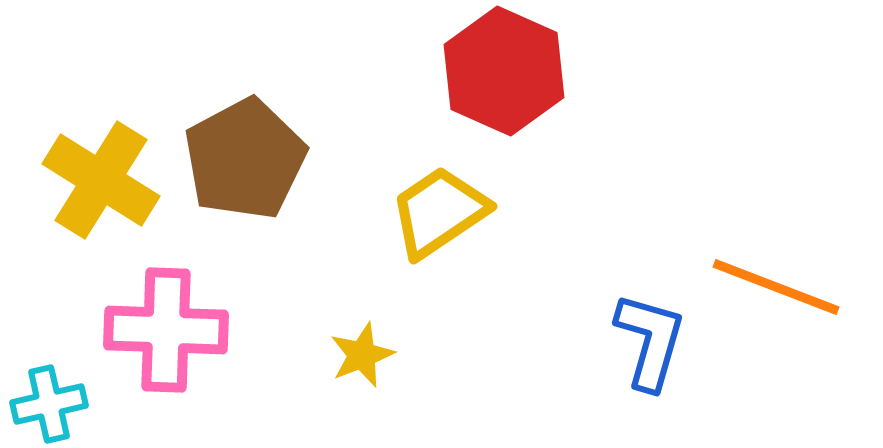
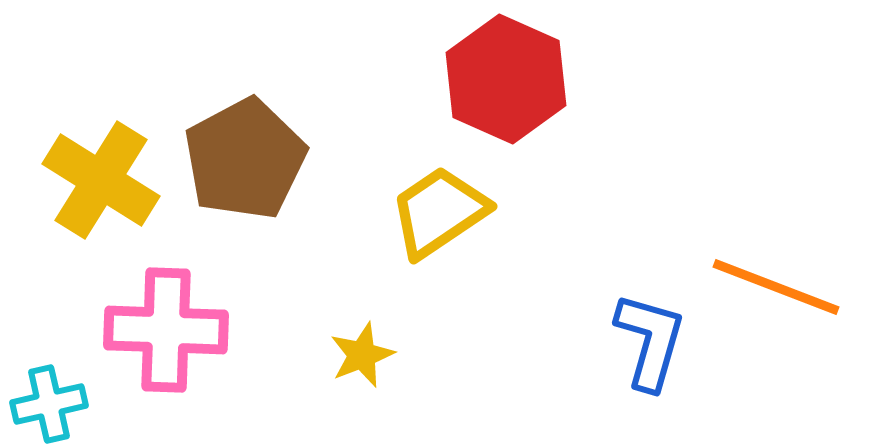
red hexagon: moved 2 px right, 8 px down
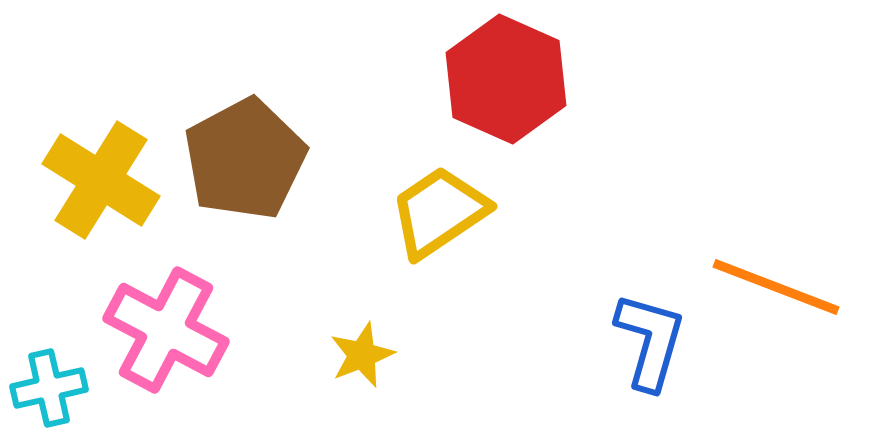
pink cross: rotated 26 degrees clockwise
cyan cross: moved 16 px up
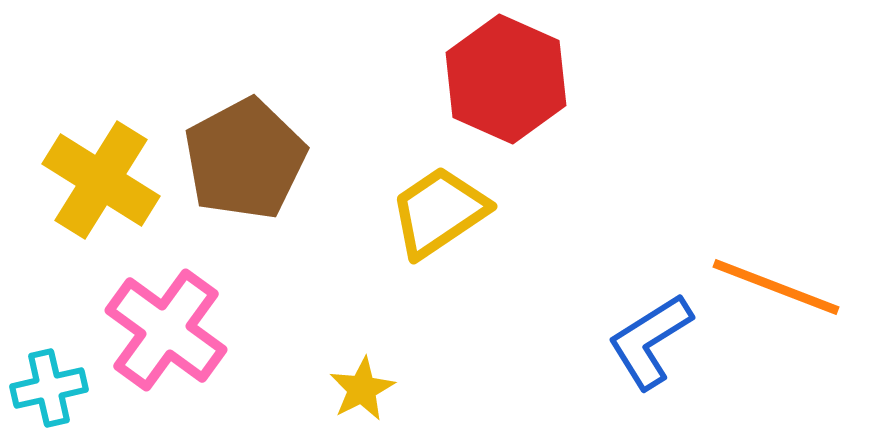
pink cross: rotated 8 degrees clockwise
blue L-shape: rotated 138 degrees counterclockwise
yellow star: moved 34 px down; rotated 6 degrees counterclockwise
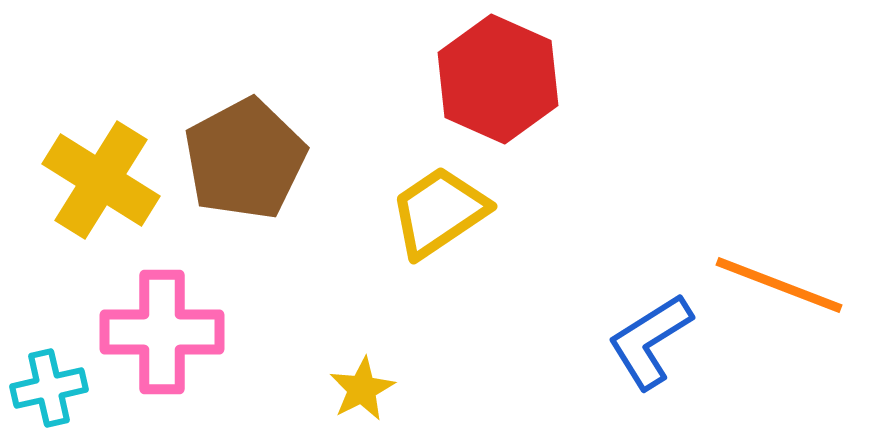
red hexagon: moved 8 px left
orange line: moved 3 px right, 2 px up
pink cross: moved 4 px left, 2 px down; rotated 36 degrees counterclockwise
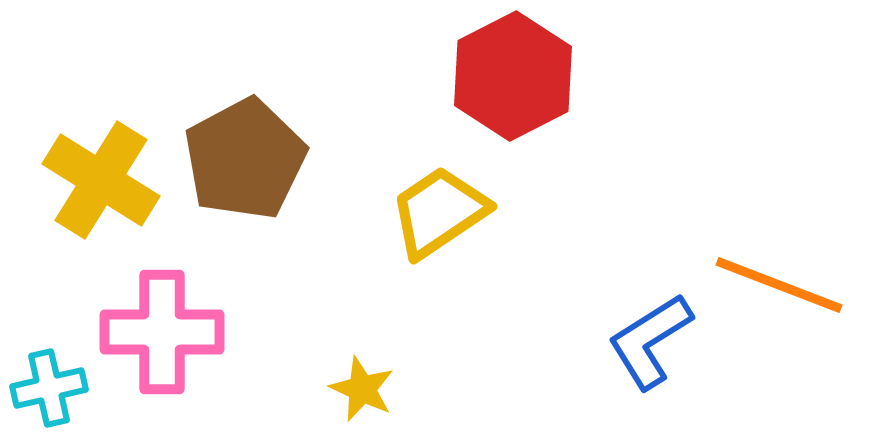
red hexagon: moved 15 px right, 3 px up; rotated 9 degrees clockwise
yellow star: rotated 20 degrees counterclockwise
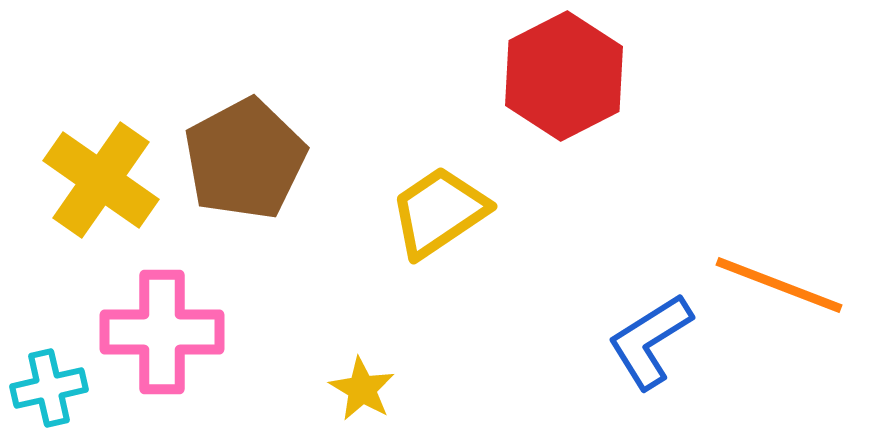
red hexagon: moved 51 px right
yellow cross: rotated 3 degrees clockwise
yellow star: rotated 6 degrees clockwise
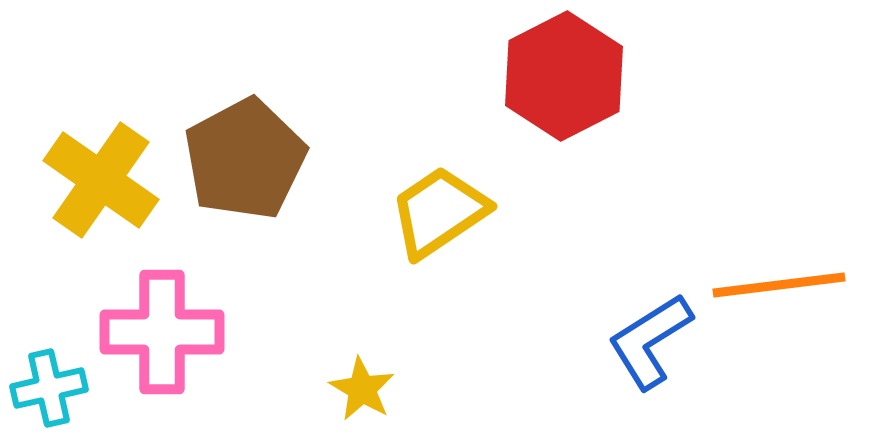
orange line: rotated 28 degrees counterclockwise
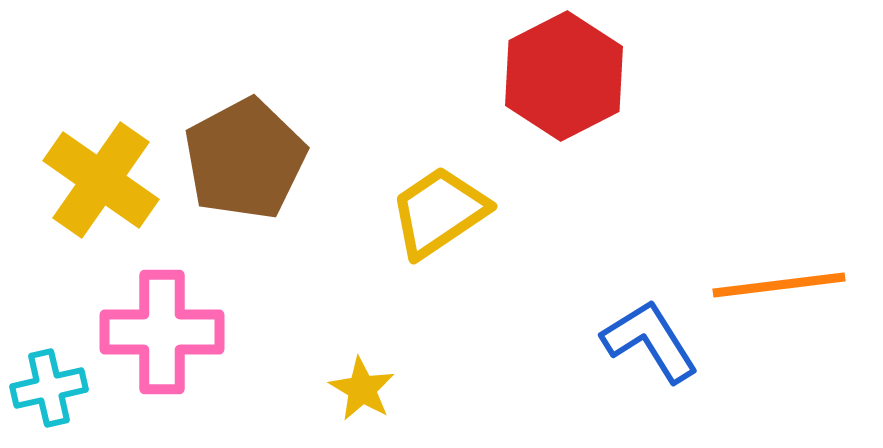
blue L-shape: rotated 90 degrees clockwise
